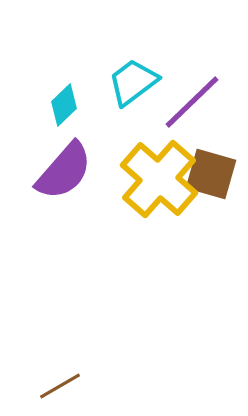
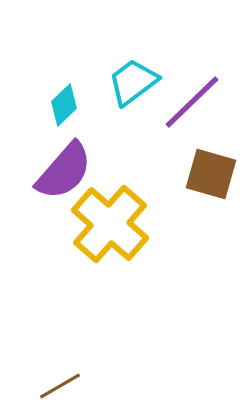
yellow cross: moved 49 px left, 45 px down
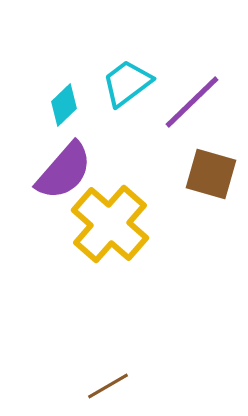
cyan trapezoid: moved 6 px left, 1 px down
brown line: moved 48 px right
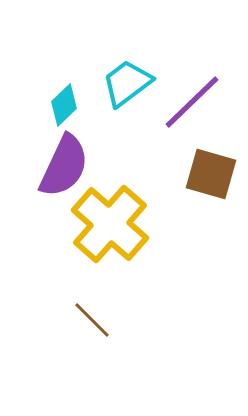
purple semicircle: moved 5 px up; rotated 16 degrees counterclockwise
brown line: moved 16 px left, 66 px up; rotated 75 degrees clockwise
